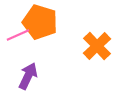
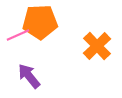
orange pentagon: rotated 20 degrees counterclockwise
purple arrow: moved 1 px right; rotated 64 degrees counterclockwise
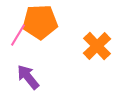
pink line: rotated 35 degrees counterclockwise
purple arrow: moved 1 px left, 1 px down
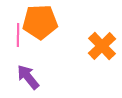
pink line: rotated 30 degrees counterclockwise
orange cross: moved 5 px right
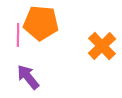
orange pentagon: moved 1 px right, 1 px down; rotated 8 degrees clockwise
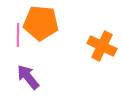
orange cross: rotated 20 degrees counterclockwise
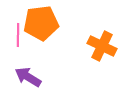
orange pentagon: rotated 12 degrees counterclockwise
purple arrow: rotated 20 degrees counterclockwise
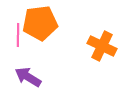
orange pentagon: moved 1 px left
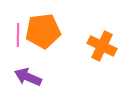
orange pentagon: moved 3 px right, 8 px down
purple arrow: rotated 8 degrees counterclockwise
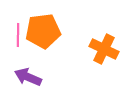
orange cross: moved 2 px right, 3 px down
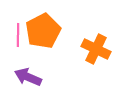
orange pentagon: rotated 20 degrees counterclockwise
orange cross: moved 8 px left
